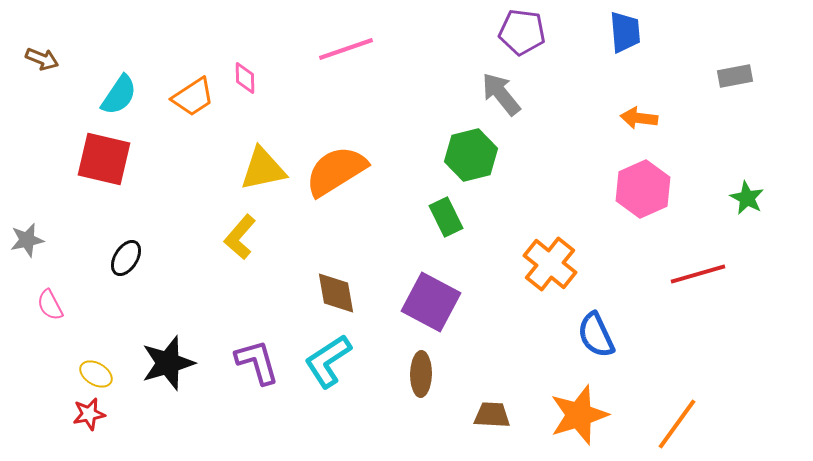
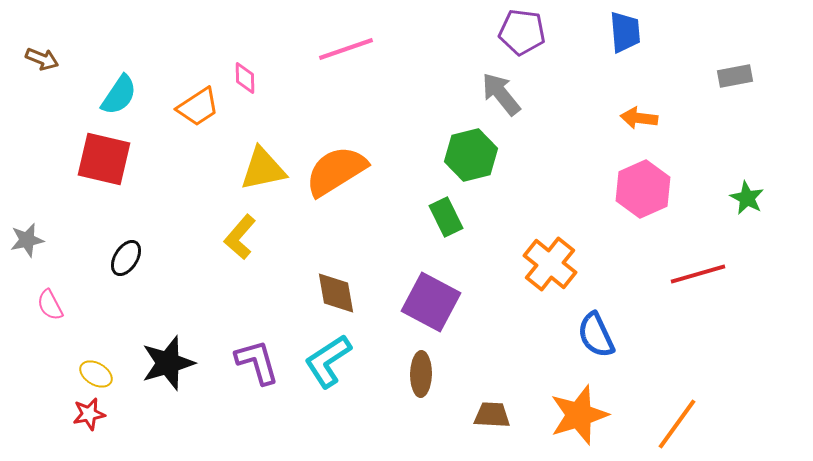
orange trapezoid: moved 5 px right, 10 px down
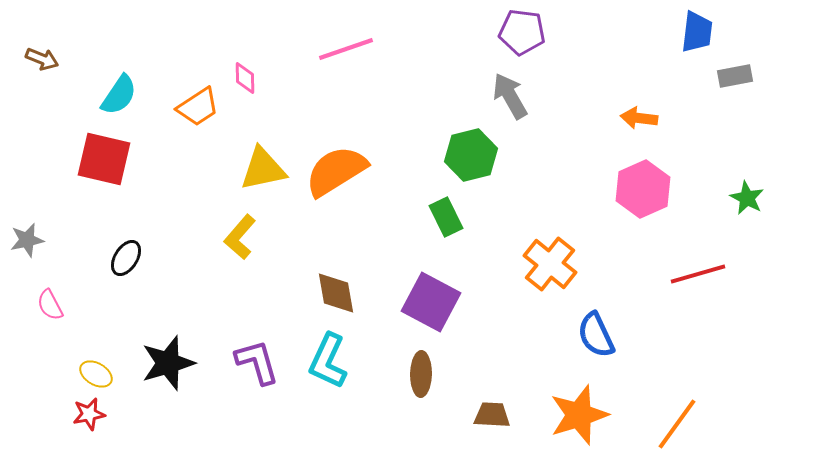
blue trapezoid: moved 72 px right; rotated 12 degrees clockwise
gray arrow: moved 9 px right, 2 px down; rotated 9 degrees clockwise
cyan L-shape: rotated 32 degrees counterclockwise
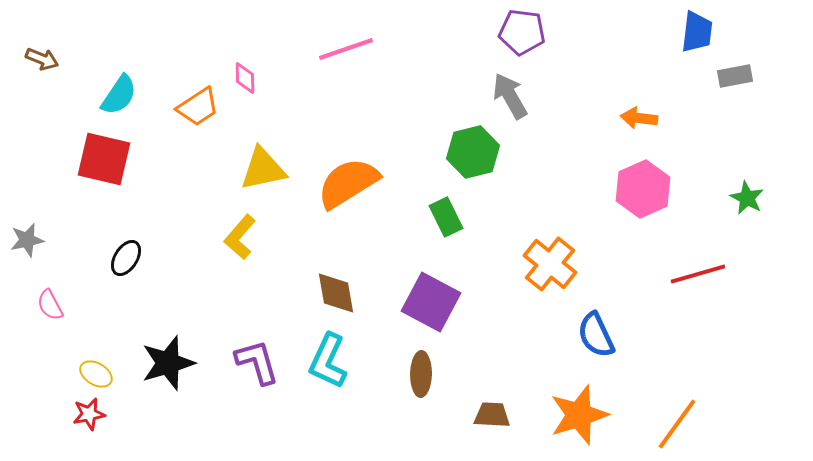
green hexagon: moved 2 px right, 3 px up
orange semicircle: moved 12 px right, 12 px down
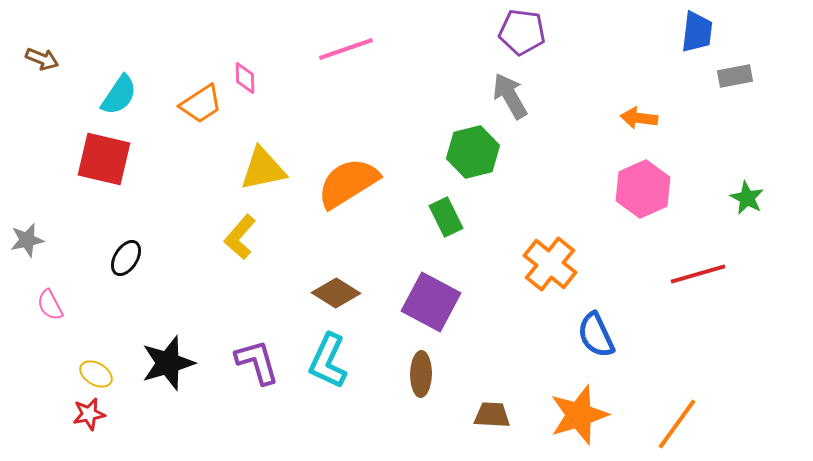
orange trapezoid: moved 3 px right, 3 px up
brown diamond: rotated 48 degrees counterclockwise
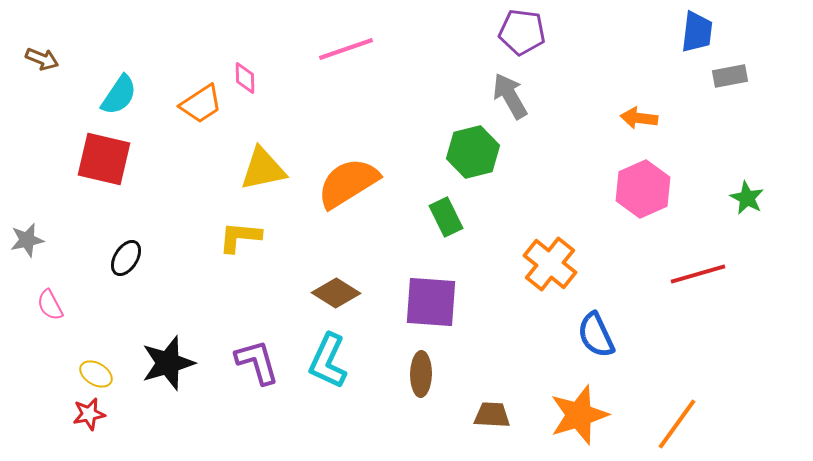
gray rectangle: moved 5 px left
yellow L-shape: rotated 54 degrees clockwise
purple square: rotated 24 degrees counterclockwise
